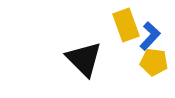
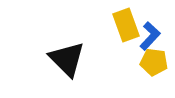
black triangle: moved 17 px left
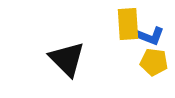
yellow rectangle: moved 2 px right, 1 px up; rotated 16 degrees clockwise
blue L-shape: rotated 68 degrees clockwise
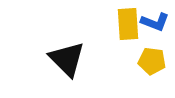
blue L-shape: moved 5 px right, 14 px up
yellow pentagon: moved 2 px left, 1 px up
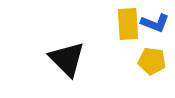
blue L-shape: moved 1 px down
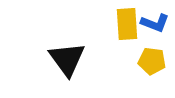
yellow rectangle: moved 1 px left
black triangle: rotated 9 degrees clockwise
